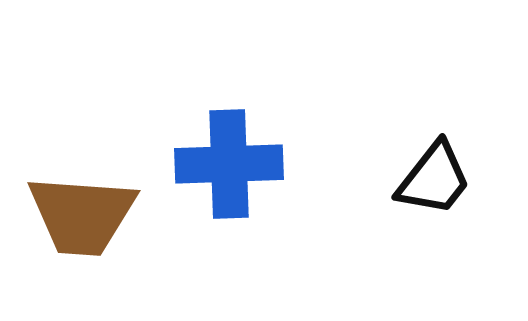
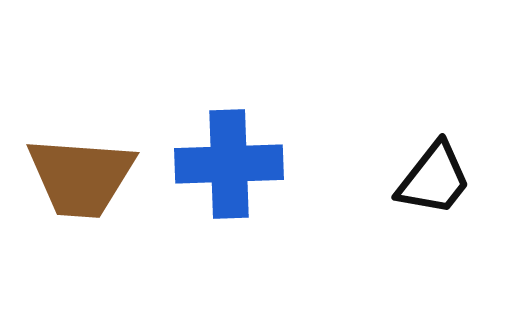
brown trapezoid: moved 1 px left, 38 px up
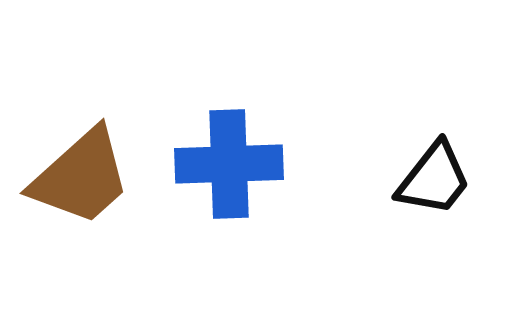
brown trapezoid: rotated 46 degrees counterclockwise
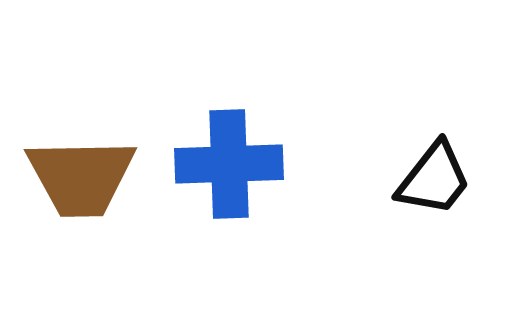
brown trapezoid: rotated 41 degrees clockwise
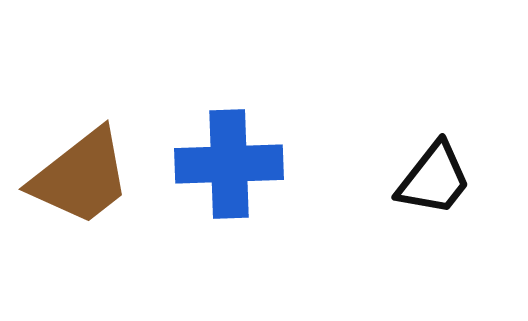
brown trapezoid: rotated 37 degrees counterclockwise
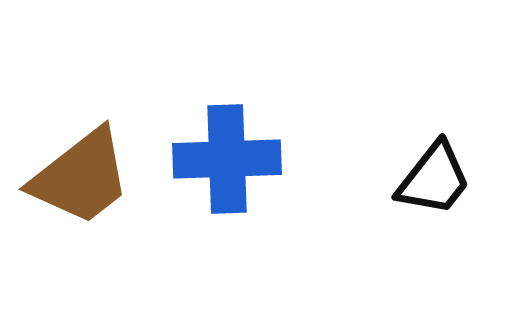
blue cross: moved 2 px left, 5 px up
